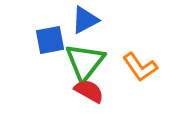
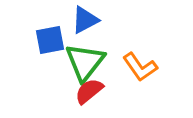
red semicircle: rotated 68 degrees counterclockwise
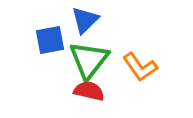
blue triangle: rotated 16 degrees counterclockwise
green triangle: moved 4 px right, 2 px up
red semicircle: rotated 52 degrees clockwise
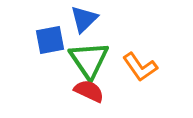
blue triangle: moved 1 px left, 1 px up
green triangle: rotated 12 degrees counterclockwise
red semicircle: rotated 12 degrees clockwise
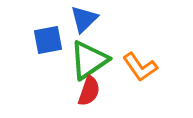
blue square: moved 2 px left
green triangle: rotated 30 degrees clockwise
red semicircle: rotated 84 degrees clockwise
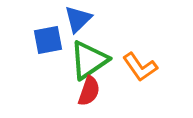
blue triangle: moved 6 px left
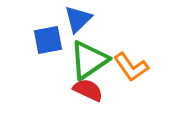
orange L-shape: moved 9 px left
red semicircle: moved 1 px left, 1 px up; rotated 84 degrees counterclockwise
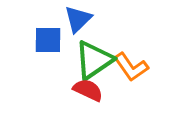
blue square: rotated 12 degrees clockwise
green triangle: moved 5 px right
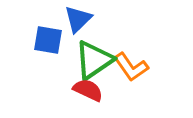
blue square: rotated 8 degrees clockwise
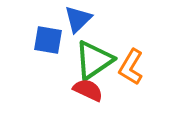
orange L-shape: rotated 66 degrees clockwise
